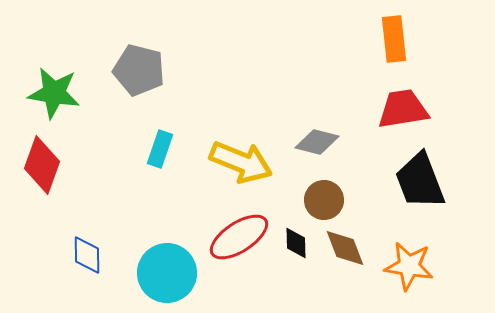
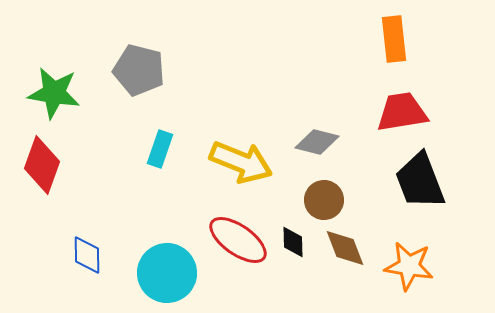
red trapezoid: moved 1 px left, 3 px down
red ellipse: moved 1 px left, 3 px down; rotated 68 degrees clockwise
black diamond: moved 3 px left, 1 px up
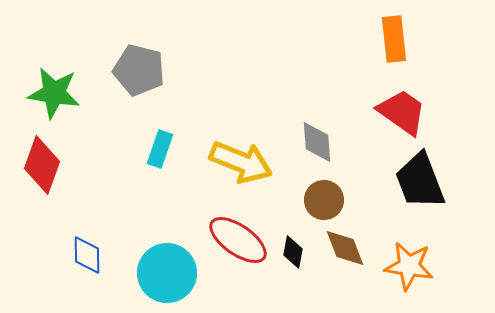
red trapezoid: rotated 44 degrees clockwise
gray diamond: rotated 72 degrees clockwise
black diamond: moved 10 px down; rotated 12 degrees clockwise
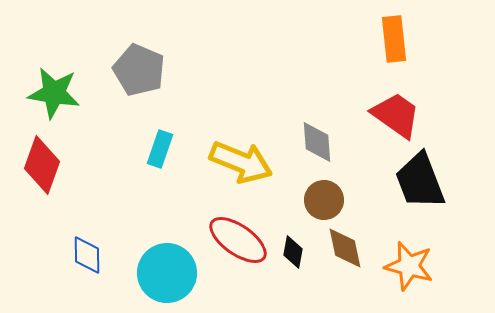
gray pentagon: rotated 9 degrees clockwise
red trapezoid: moved 6 px left, 3 px down
brown diamond: rotated 9 degrees clockwise
orange star: rotated 6 degrees clockwise
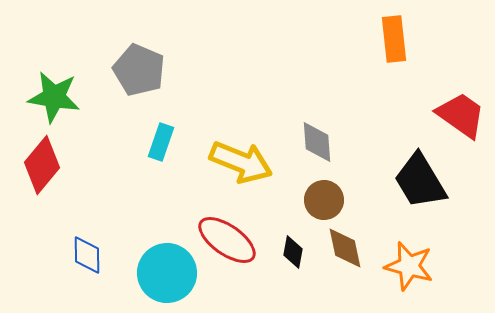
green star: moved 4 px down
red trapezoid: moved 65 px right
cyan rectangle: moved 1 px right, 7 px up
red diamond: rotated 20 degrees clockwise
black trapezoid: rotated 10 degrees counterclockwise
red ellipse: moved 11 px left
